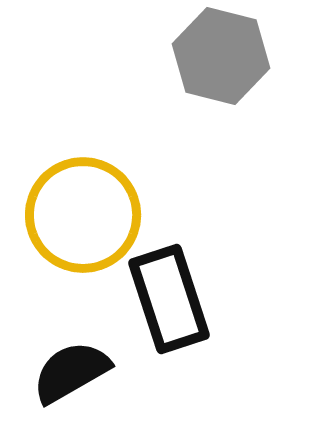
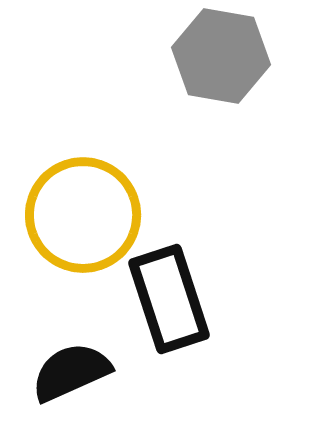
gray hexagon: rotated 4 degrees counterclockwise
black semicircle: rotated 6 degrees clockwise
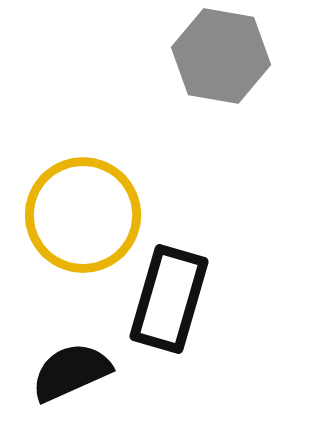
black rectangle: rotated 34 degrees clockwise
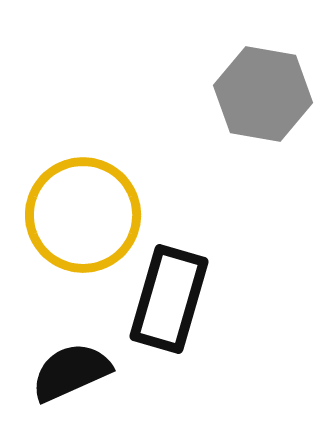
gray hexagon: moved 42 px right, 38 px down
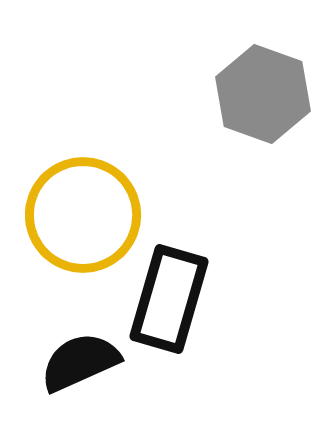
gray hexagon: rotated 10 degrees clockwise
black semicircle: moved 9 px right, 10 px up
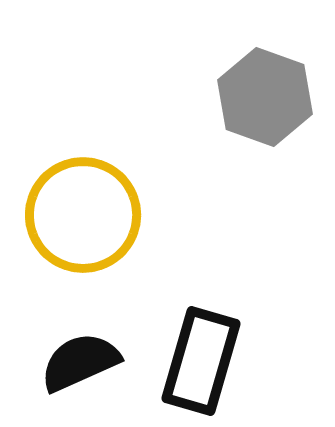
gray hexagon: moved 2 px right, 3 px down
black rectangle: moved 32 px right, 62 px down
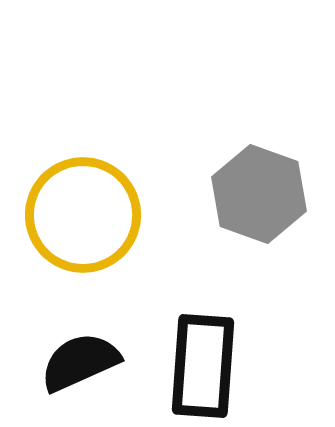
gray hexagon: moved 6 px left, 97 px down
black rectangle: moved 2 px right, 5 px down; rotated 12 degrees counterclockwise
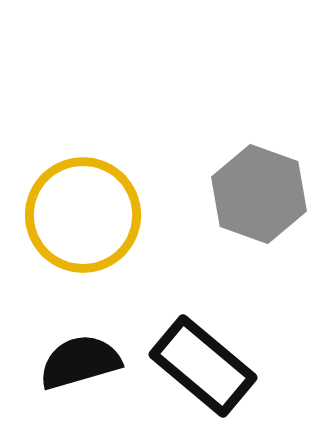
black semicircle: rotated 8 degrees clockwise
black rectangle: rotated 54 degrees counterclockwise
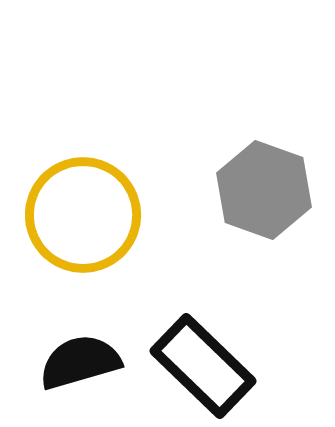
gray hexagon: moved 5 px right, 4 px up
black rectangle: rotated 4 degrees clockwise
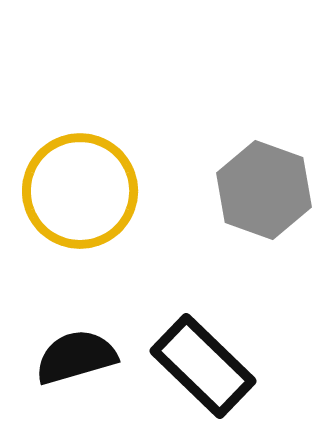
yellow circle: moved 3 px left, 24 px up
black semicircle: moved 4 px left, 5 px up
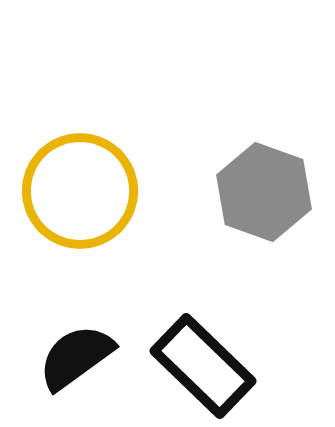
gray hexagon: moved 2 px down
black semicircle: rotated 20 degrees counterclockwise
